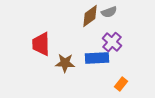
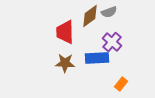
red trapezoid: moved 24 px right, 12 px up
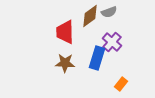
blue rectangle: rotated 70 degrees counterclockwise
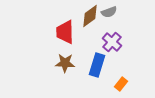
blue rectangle: moved 7 px down
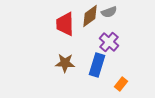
red trapezoid: moved 8 px up
purple cross: moved 3 px left
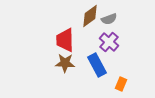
gray semicircle: moved 7 px down
red trapezoid: moved 16 px down
blue rectangle: rotated 45 degrees counterclockwise
orange rectangle: rotated 16 degrees counterclockwise
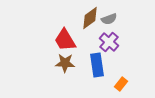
brown diamond: moved 2 px down
red trapezoid: rotated 30 degrees counterclockwise
blue rectangle: rotated 20 degrees clockwise
orange rectangle: rotated 16 degrees clockwise
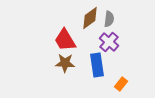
gray semicircle: rotated 63 degrees counterclockwise
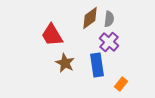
red trapezoid: moved 13 px left, 5 px up
brown star: rotated 24 degrees clockwise
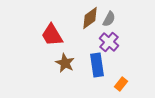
gray semicircle: rotated 21 degrees clockwise
